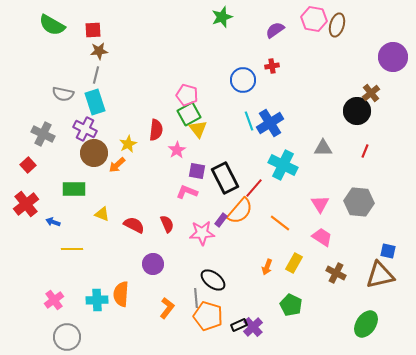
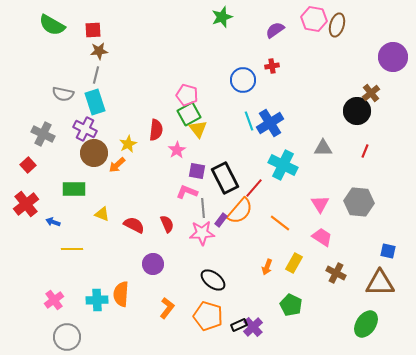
brown triangle at (380, 275): moved 8 px down; rotated 12 degrees clockwise
gray line at (196, 298): moved 7 px right, 90 px up
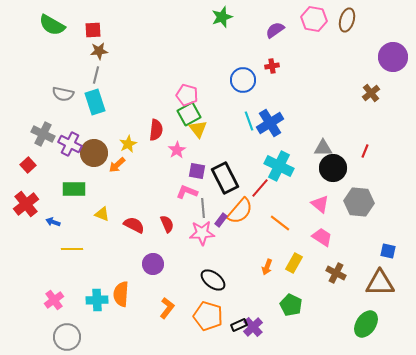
brown ellipse at (337, 25): moved 10 px right, 5 px up
black circle at (357, 111): moved 24 px left, 57 px down
purple cross at (85, 129): moved 15 px left, 15 px down
cyan cross at (283, 165): moved 4 px left, 1 px down
red line at (254, 188): moved 6 px right
pink triangle at (320, 204): rotated 18 degrees counterclockwise
